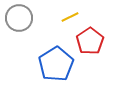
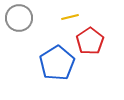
yellow line: rotated 12 degrees clockwise
blue pentagon: moved 1 px right, 1 px up
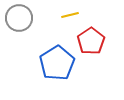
yellow line: moved 2 px up
red pentagon: moved 1 px right
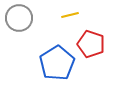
red pentagon: moved 3 px down; rotated 20 degrees counterclockwise
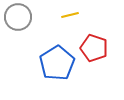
gray circle: moved 1 px left, 1 px up
red pentagon: moved 3 px right, 4 px down
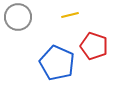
red pentagon: moved 2 px up
blue pentagon: rotated 16 degrees counterclockwise
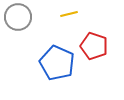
yellow line: moved 1 px left, 1 px up
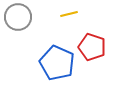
red pentagon: moved 2 px left, 1 px down
